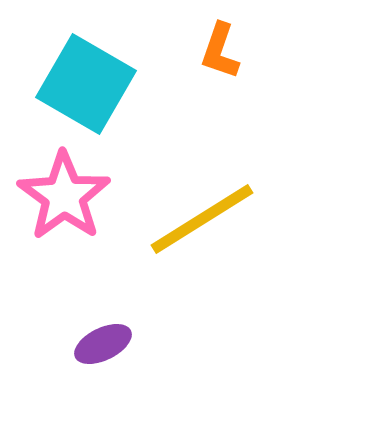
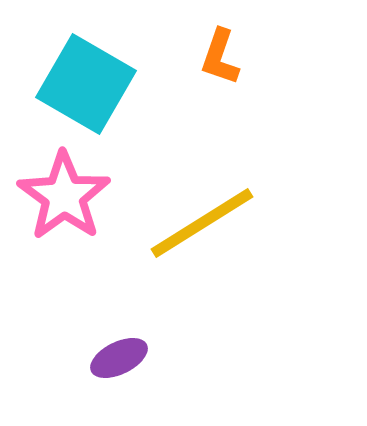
orange L-shape: moved 6 px down
yellow line: moved 4 px down
purple ellipse: moved 16 px right, 14 px down
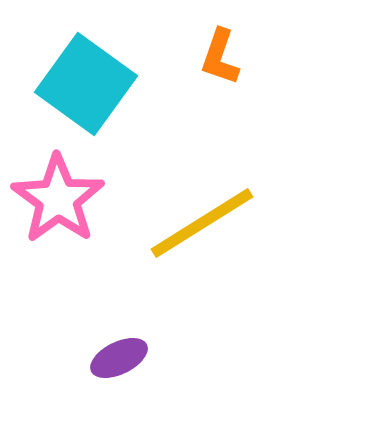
cyan square: rotated 6 degrees clockwise
pink star: moved 6 px left, 3 px down
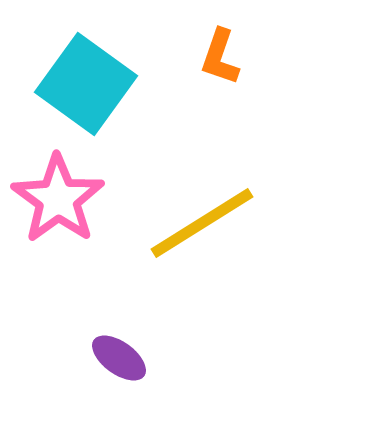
purple ellipse: rotated 62 degrees clockwise
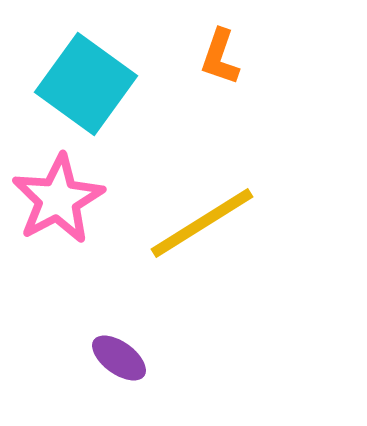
pink star: rotated 8 degrees clockwise
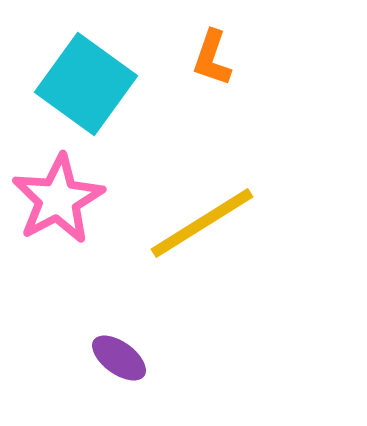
orange L-shape: moved 8 px left, 1 px down
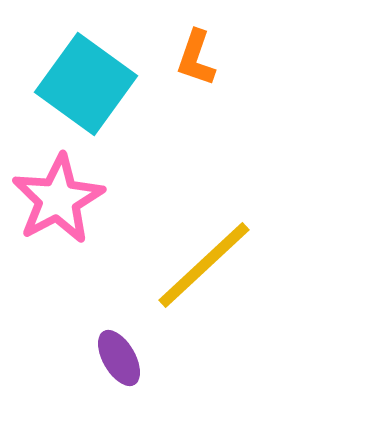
orange L-shape: moved 16 px left
yellow line: moved 2 px right, 42 px down; rotated 11 degrees counterclockwise
purple ellipse: rotated 24 degrees clockwise
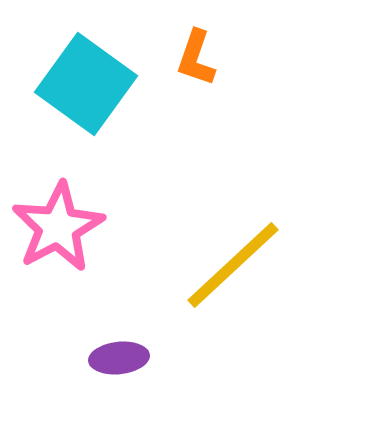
pink star: moved 28 px down
yellow line: moved 29 px right
purple ellipse: rotated 66 degrees counterclockwise
